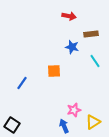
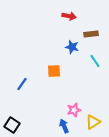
blue line: moved 1 px down
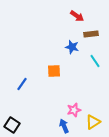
red arrow: moved 8 px right; rotated 24 degrees clockwise
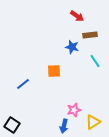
brown rectangle: moved 1 px left, 1 px down
blue line: moved 1 px right; rotated 16 degrees clockwise
blue arrow: rotated 144 degrees counterclockwise
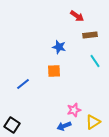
blue star: moved 13 px left
blue arrow: rotated 56 degrees clockwise
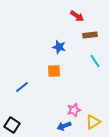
blue line: moved 1 px left, 3 px down
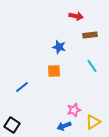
red arrow: moved 1 px left; rotated 24 degrees counterclockwise
cyan line: moved 3 px left, 5 px down
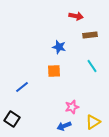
pink star: moved 2 px left, 3 px up
black square: moved 6 px up
